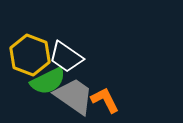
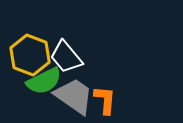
white trapezoid: rotated 15 degrees clockwise
green semicircle: moved 4 px left
orange L-shape: rotated 32 degrees clockwise
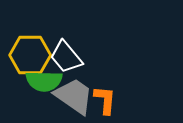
yellow hexagon: rotated 21 degrees counterclockwise
green semicircle: rotated 27 degrees clockwise
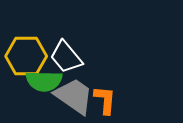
yellow hexagon: moved 4 px left, 1 px down
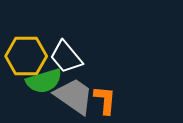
green semicircle: rotated 18 degrees counterclockwise
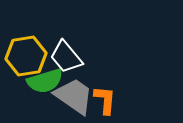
yellow hexagon: rotated 9 degrees counterclockwise
green semicircle: moved 1 px right
